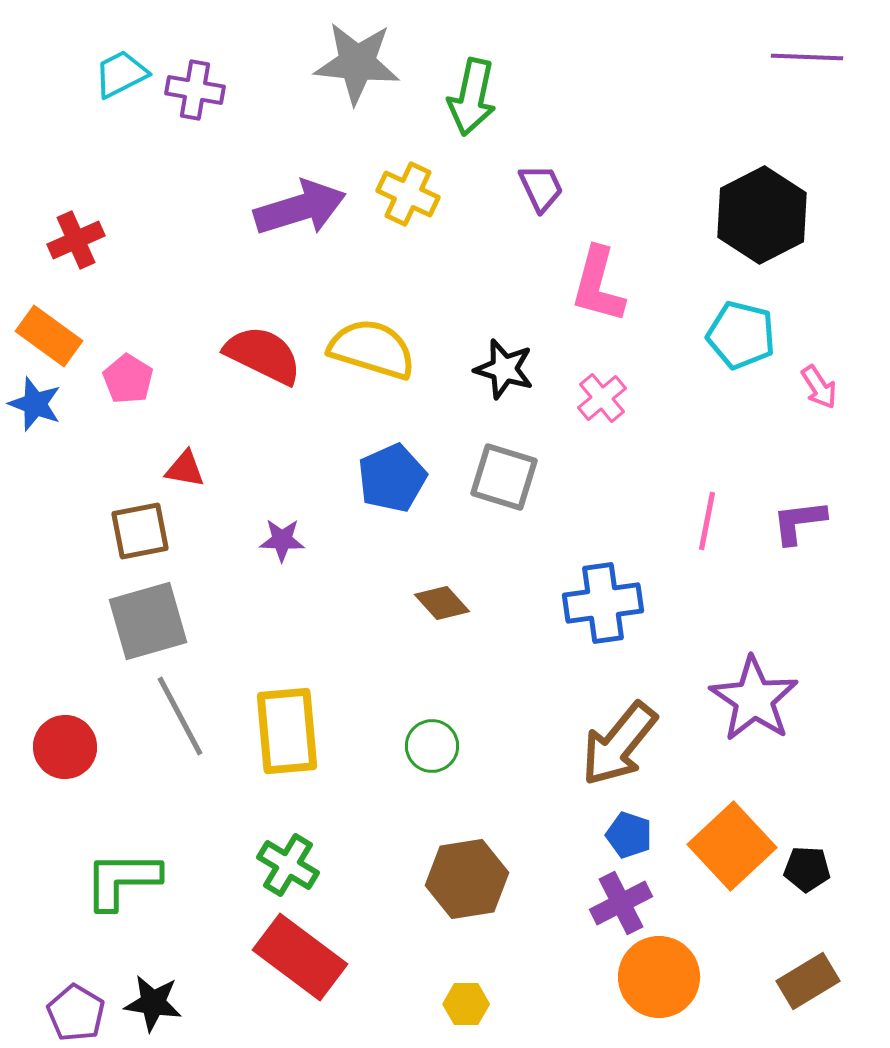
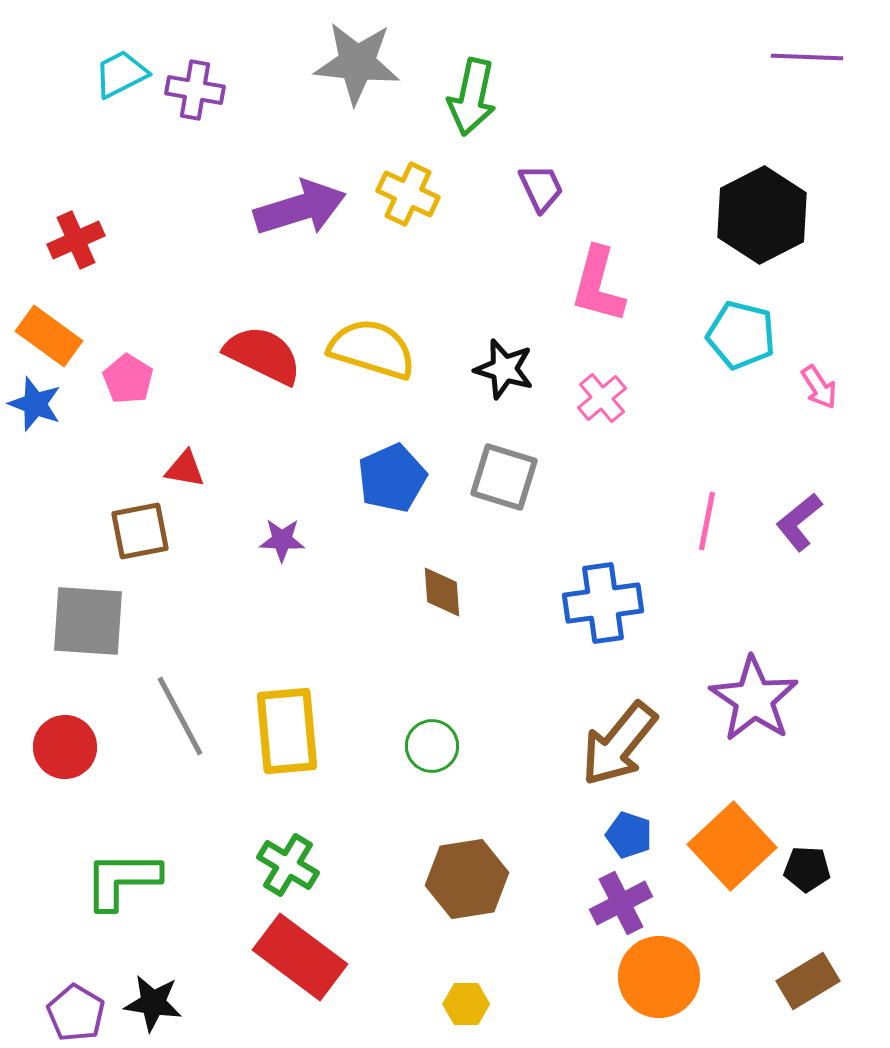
purple L-shape at (799, 522): rotated 32 degrees counterclockwise
brown diamond at (442, 603): moved 11 px up; rotated 38 degrees clockwise
gray square at (148, 621): moved 60 px left; rotated 20 degrees clockwise
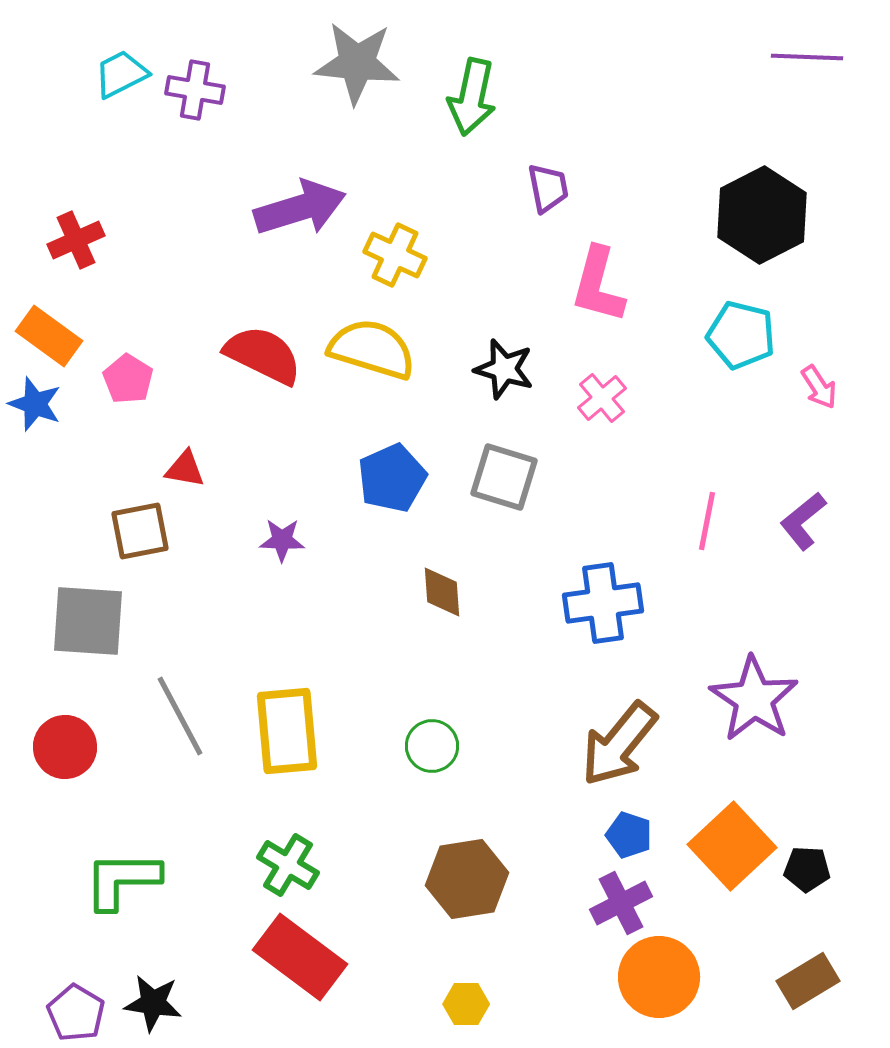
purple trapezoid at (541, 188): moved 7 px right; rotated 14 degrees clockwise
yellow cross at (408, 194): moved 13 px left, 61 px down
purple L-shape at (799, 522): moved 4 px right, 1 px up
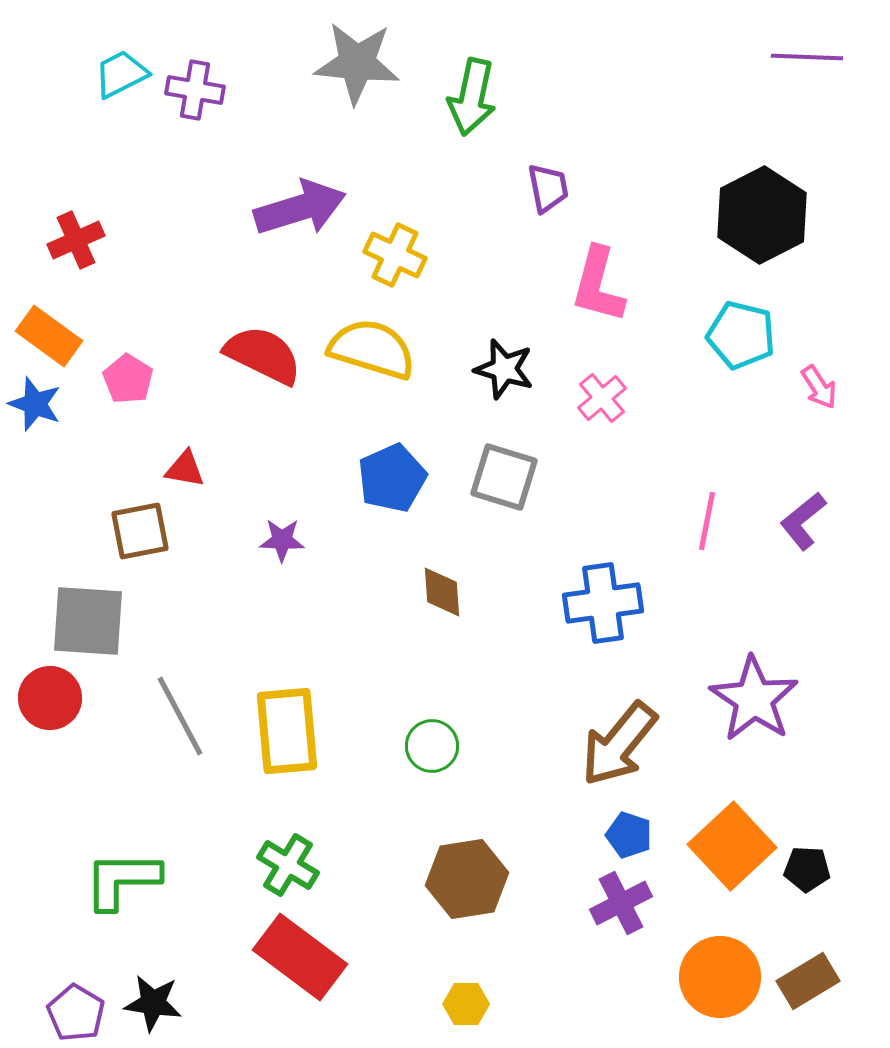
red circle at (65, 747): moved 15 px left, 49 px up
orange circle at (659, 977): moved 61 px right
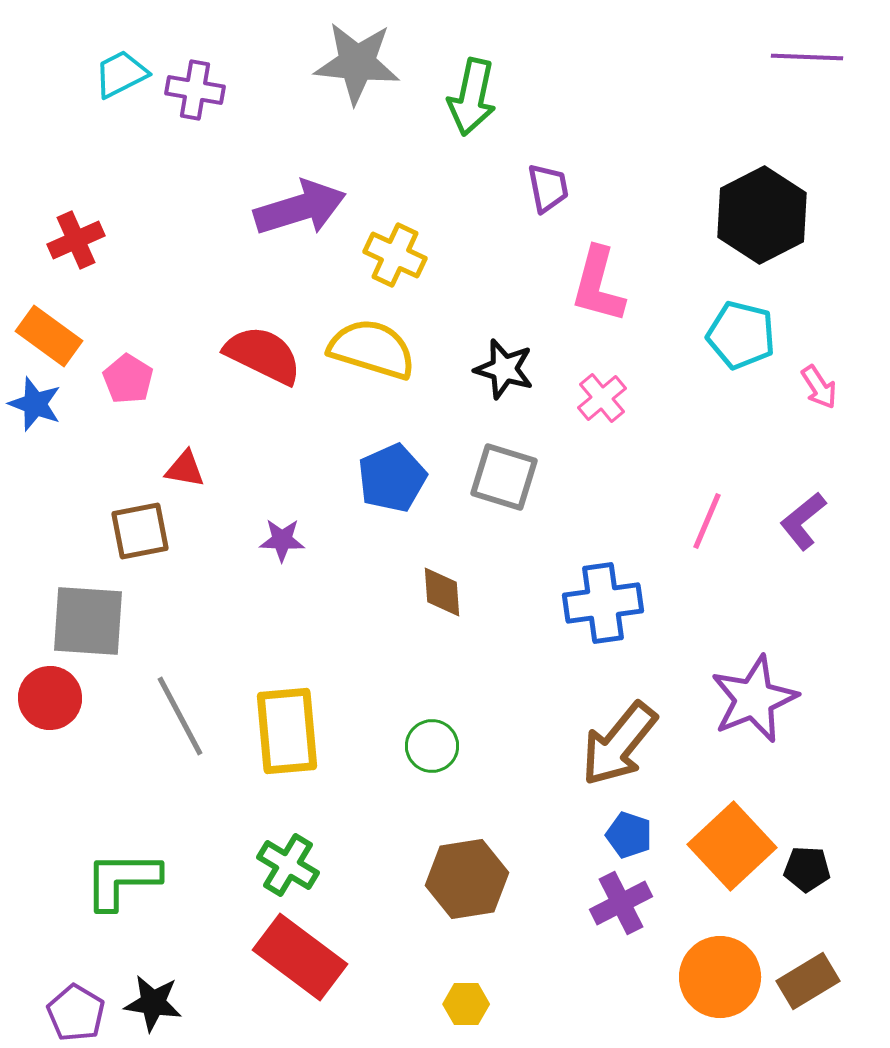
pink line at (707, 521): rotated 12 degrees clockwise
purple star at (754, 699): rotated 16 degrees clockwise
